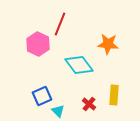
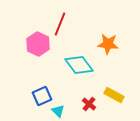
yellow rectangle: rotated 66 degrees counterclockwise
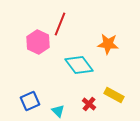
pink hexagon: moved 2 px up
blue square: moved 12 px left, 5 px down
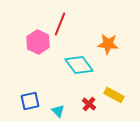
blue square: rotated 12 degrees clockwise
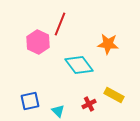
red cross: rotated 24 degrees clockwise
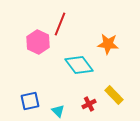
yellow rectangle: rotated 18 degrees clockwise
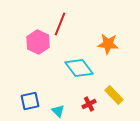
cyan diamond: moved 3 px down
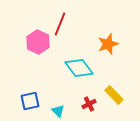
orange star: rotated 25 degrees counterclockwise
